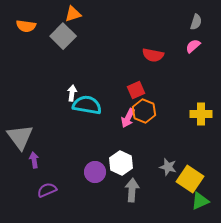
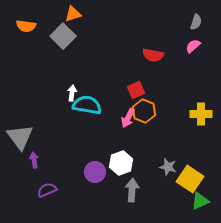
white hexagon: rotated 15 degrees clockwise
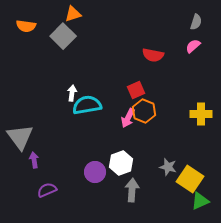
cyan semicircle: rotated 20 degrees counterclockwise
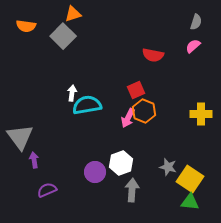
green triangle: moved 10 px left, 1 px down; rotated 30 degrees clockwise
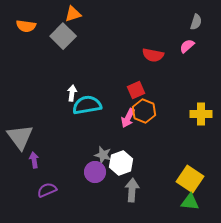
pink semicircle: moved 6 px left
gray star: moved 65 px left, 12 px up
